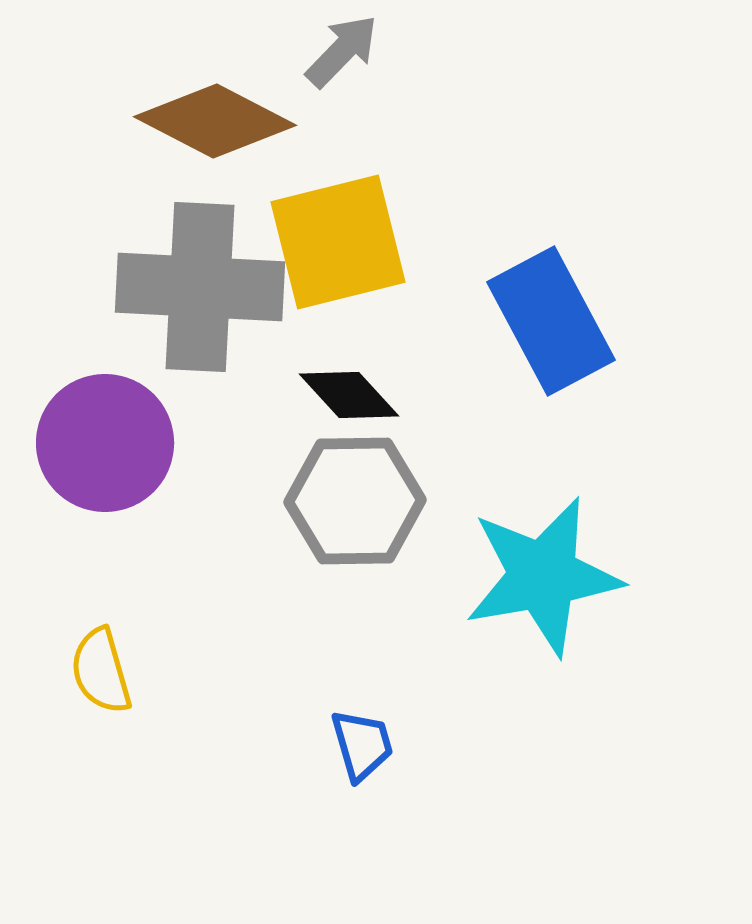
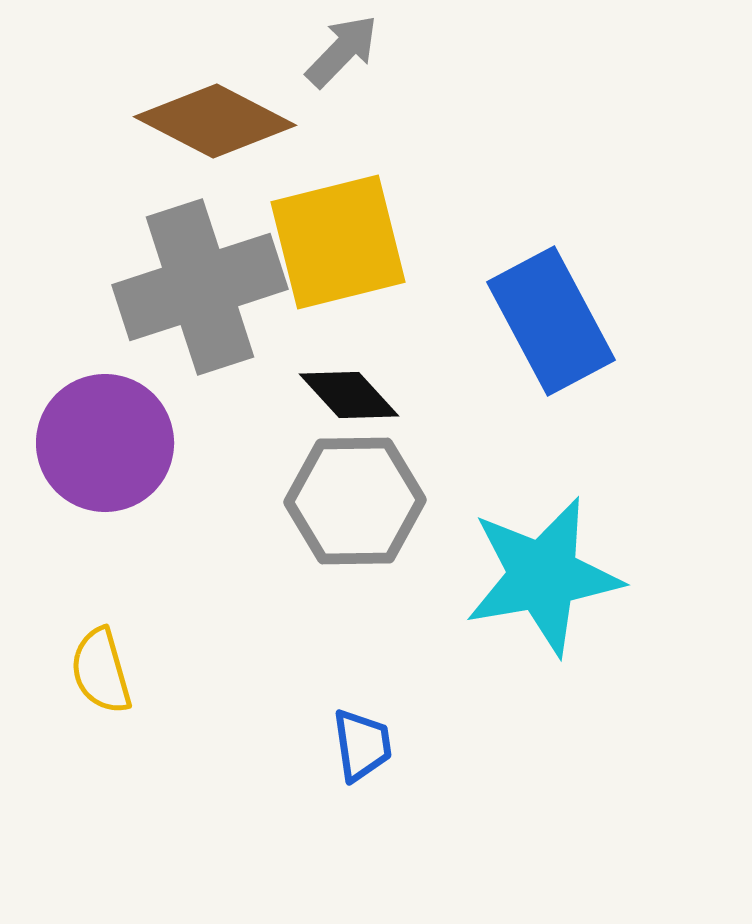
gray cross: rotated 21 degrees counterclockwise
blue trapezoid: rotated 8 degrees clockwise
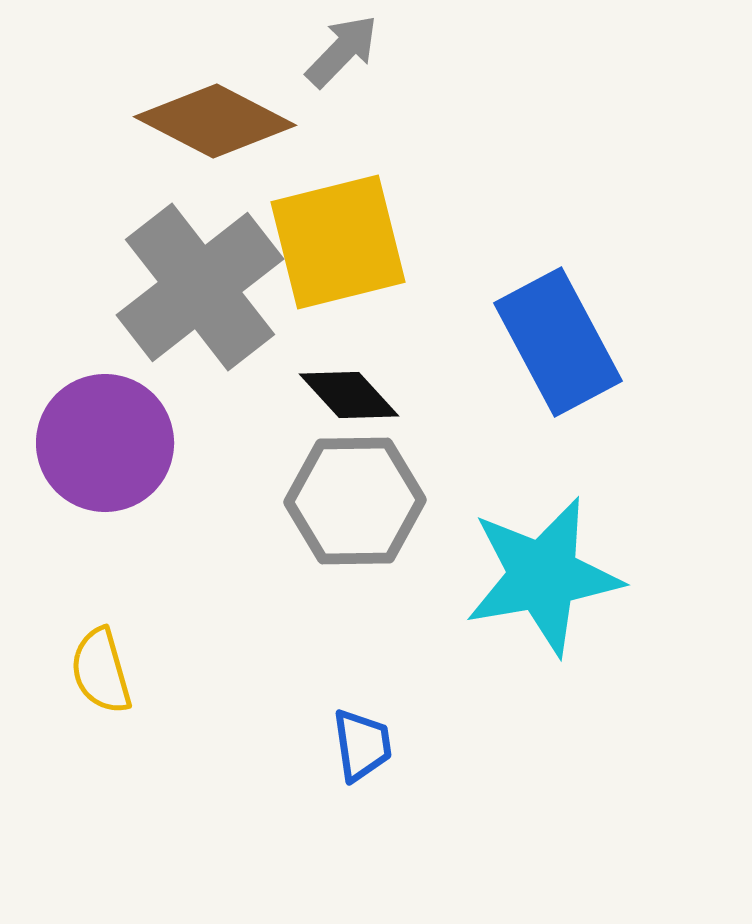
gray cross: rotated 20 degrees counterclockwise
blue rectangle: moved 7 px right, 21 px down
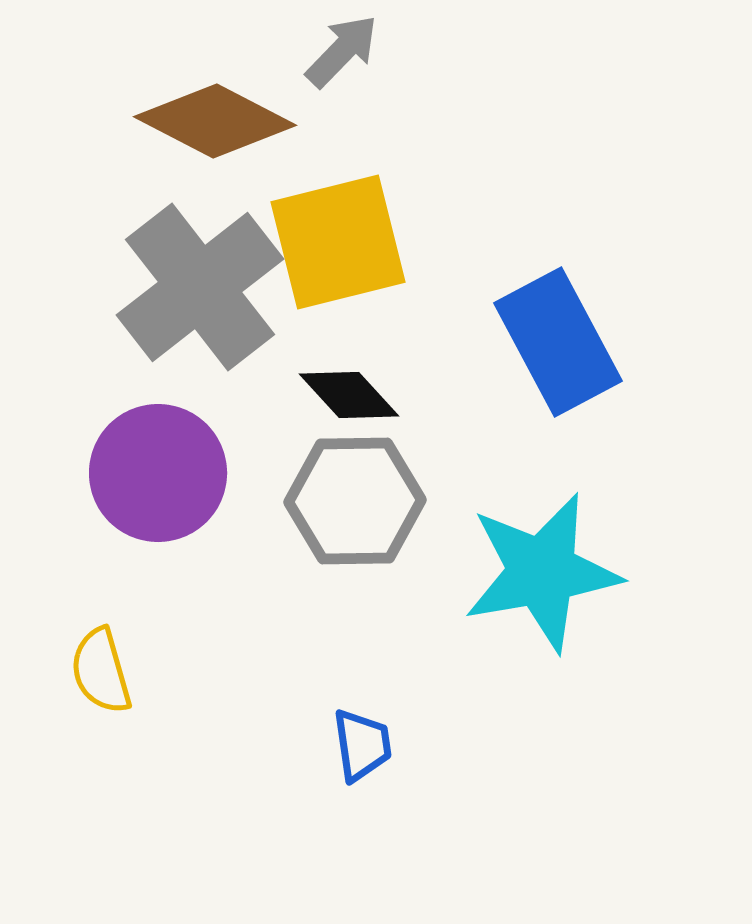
purple circle: moved 53 px right, 30 px down
cyan star: moved 1 px left, 4 px up
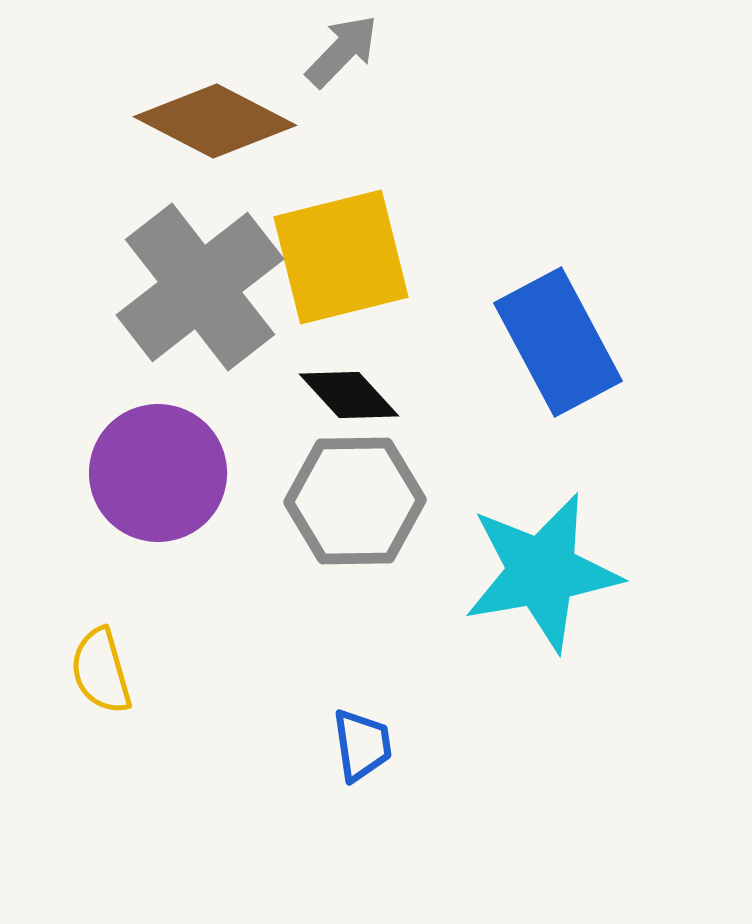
yellow square: moved 3 px right, 15 px down
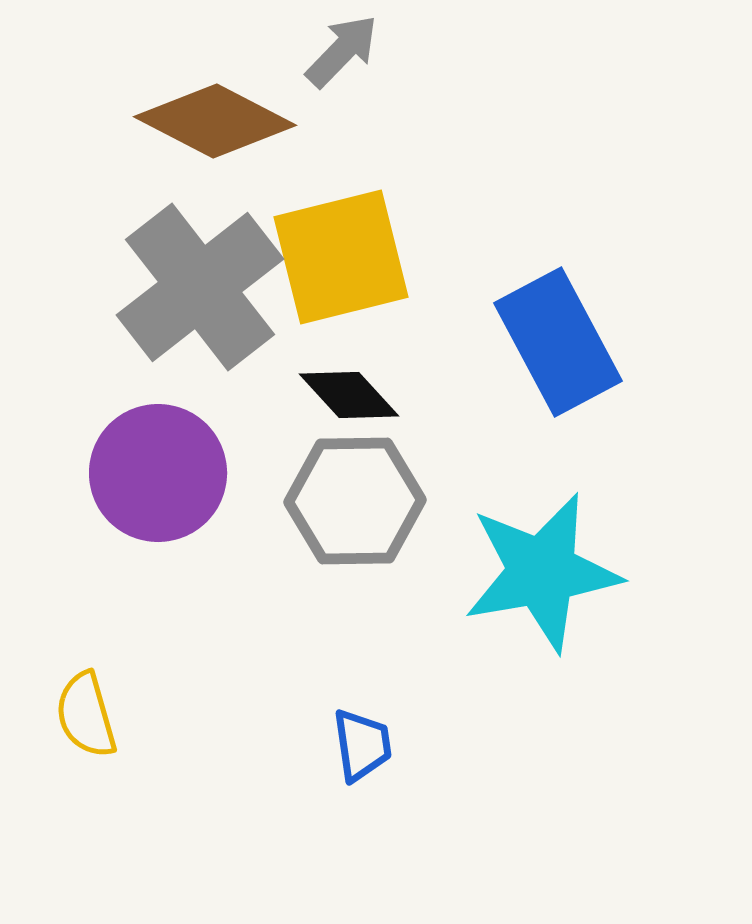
yellow semicircle: moved 15 px left, 44 px down
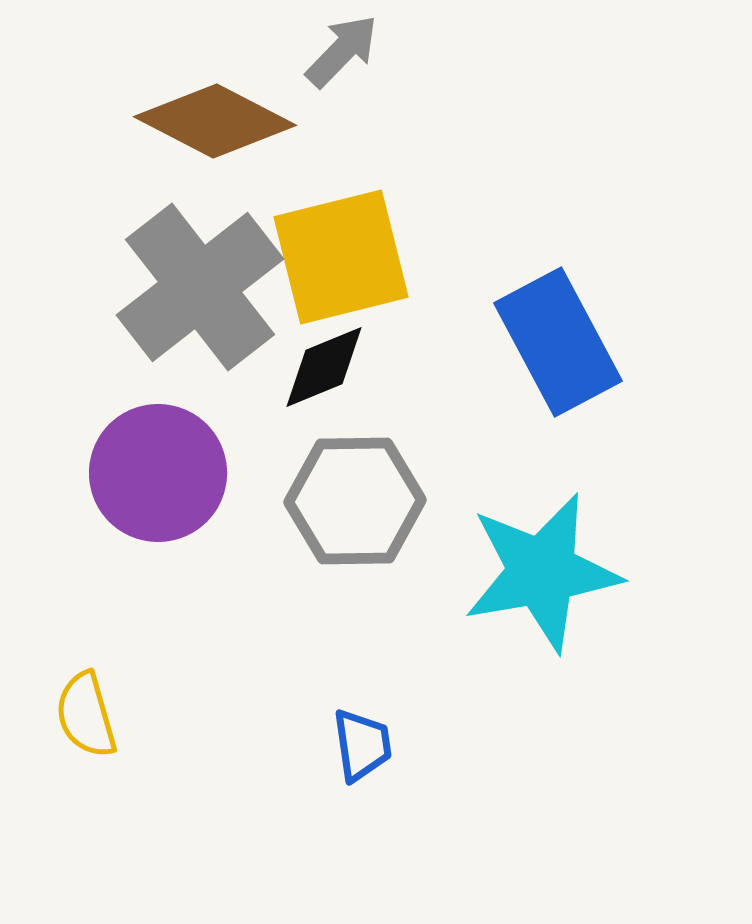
black diamond: moved 25 px left, 28 px up; rotated 70 degrees counterclockwise
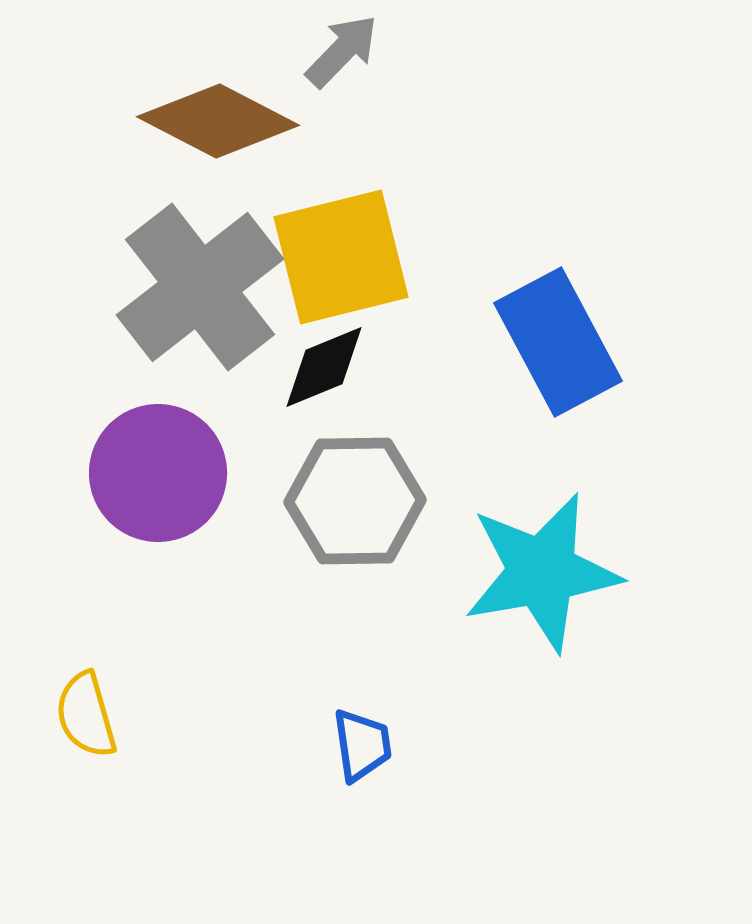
brown diamond: moved 3 px right
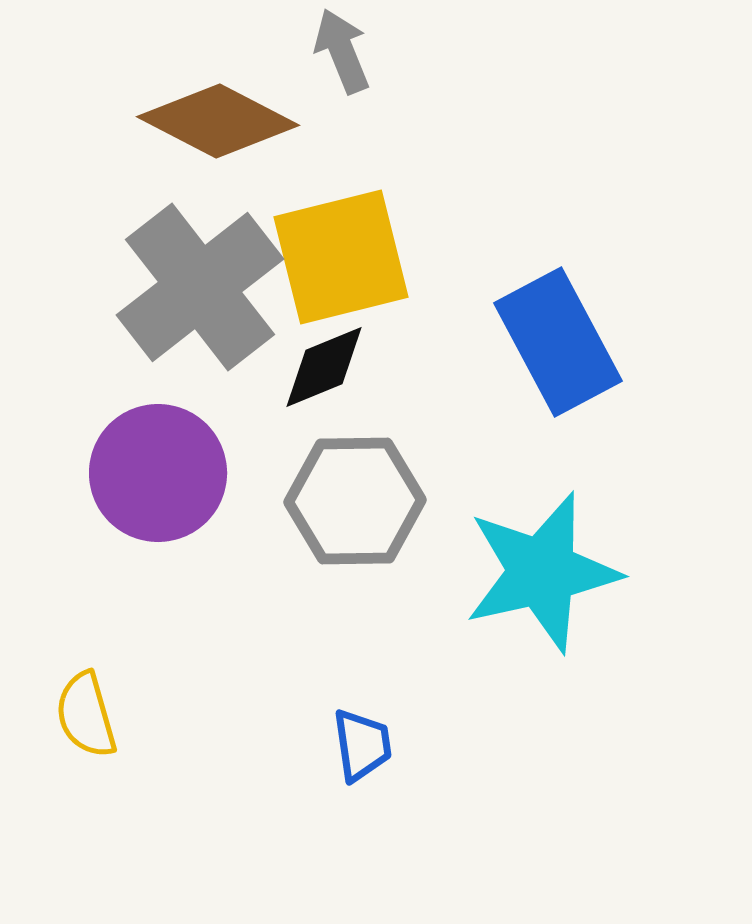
gray arrow: rotated 66 degrees counterclockwise
cyan star: rotated 3 degrees counterclockwise
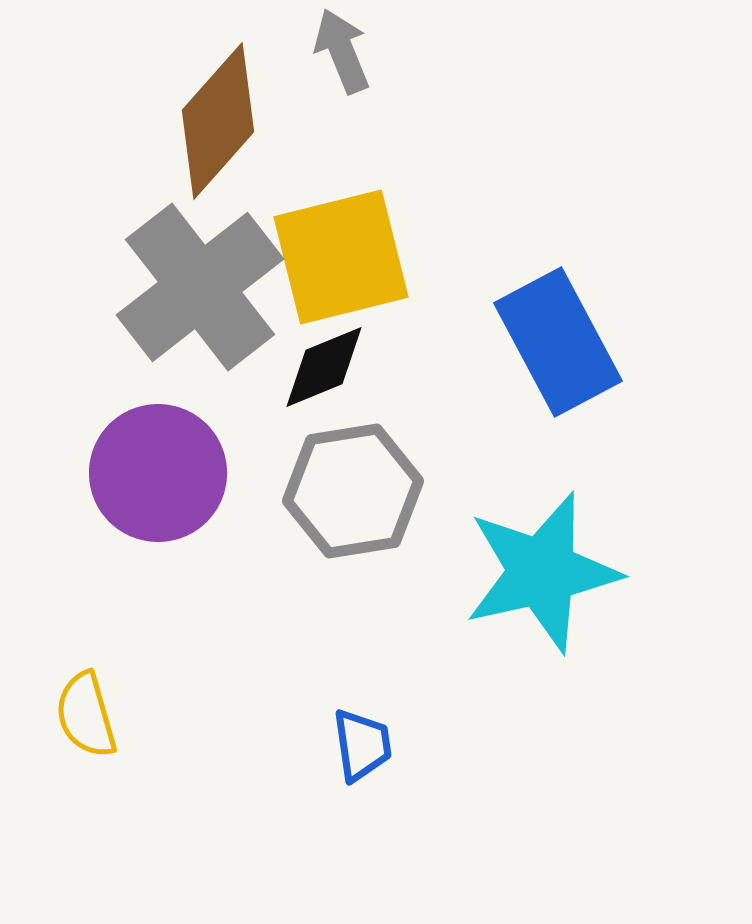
brown diamond: rotated 76 degrees counterclockwise
gray hexagon: moved 2 px left, 10 px up; rotated 8 degrees counterclockwise
